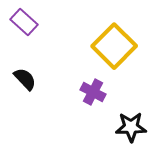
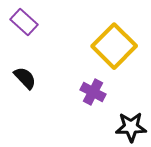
black semicircle: moved 1 px up
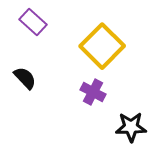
purple rectangle: moved 9 px right
yellow square: moved 12 px left
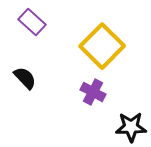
purple rectangle: moved 1 px left
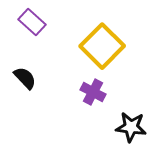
black star: rotated 8 degrees clockwise
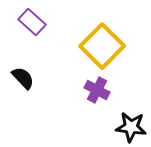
black semicircle: moved 2 px left
purple cross: moved 4 px right, 2 px up
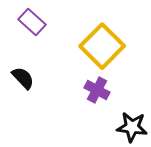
black star: moved 1 px right
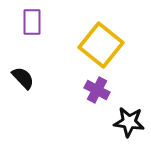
purple rectangle: rotated 48 degrees clockwise
yellow square: moved 1 px left, 1 px up; rotated 6 degrees counterclockwise
black star: moved 3 px left, 5 px up
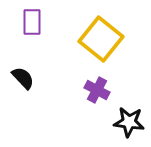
yellow square: moved 6 px up
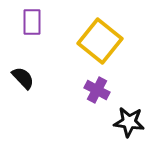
yellow square: moved 1 px left, 2 px down
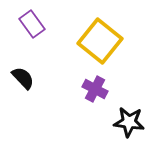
purple rectangle: moved 2 px down; rotated 36 degrees counterclockwise
purple cross: moved 2 px left, 1 px up
